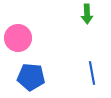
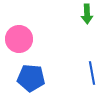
pink circle: moved 1 px right, 1 px down
blue pentagon: moved 1 px down
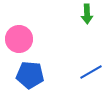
blue line: moved 1 px left, 1 px up; rotated 70 degrees clockwise
blue pentagon: moved 1 px left, 3 px up
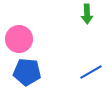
blue pentagon: moved 3 px left, 3 px up
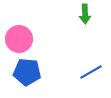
green arrow: moved 2 px left
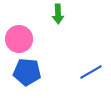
green arrow: moved 27 px left
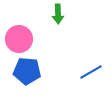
blue pentagon: moved 1 px up
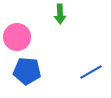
green arrow: moved 2 px right
pink circle: moved 2 px left, 2 px up
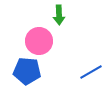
green arrow: moved 1 px left, 1 px down
pink circle: moved 22 px right, 4 px down
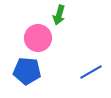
green arrow: rotated 18 degrees clockwise
pink circle: moved 1 px left, 3 px up
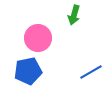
green arrow: moved 15 px right
blue pentagon: moved 1 px right; rotated 16 degrees counterclockwise
